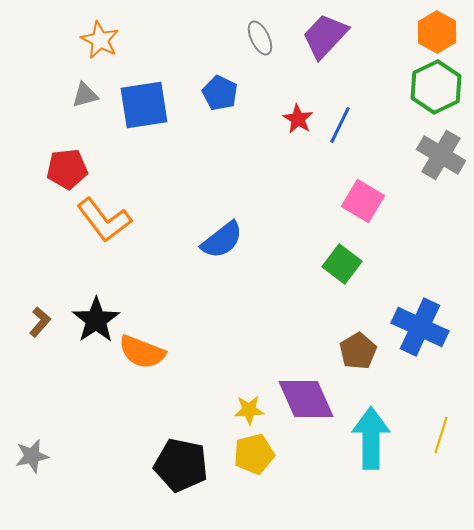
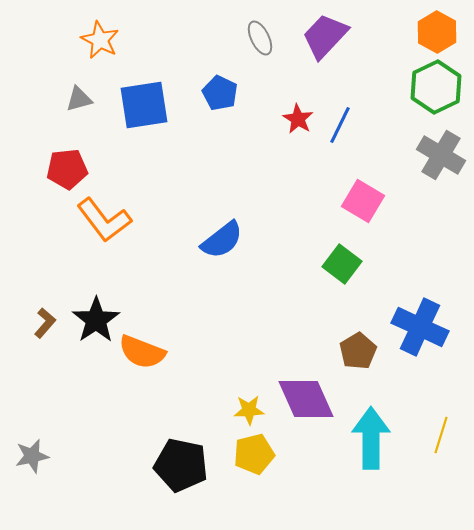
gray triangle: moved 6 px left, 4 px down
brown L-shape: moved 5 px right, 1 px down
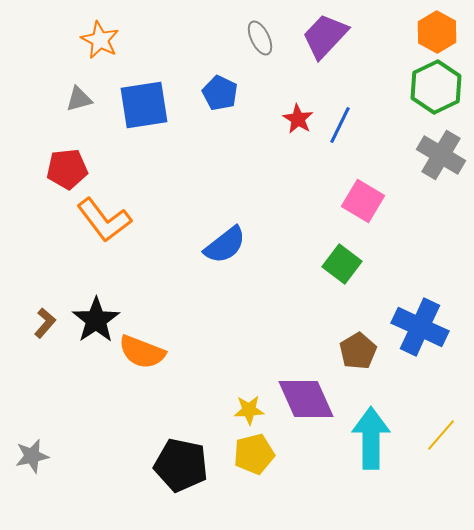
blue semicircle: moved 3 px right, 5 px down
yellow line: rotated 24 degrees clockwise
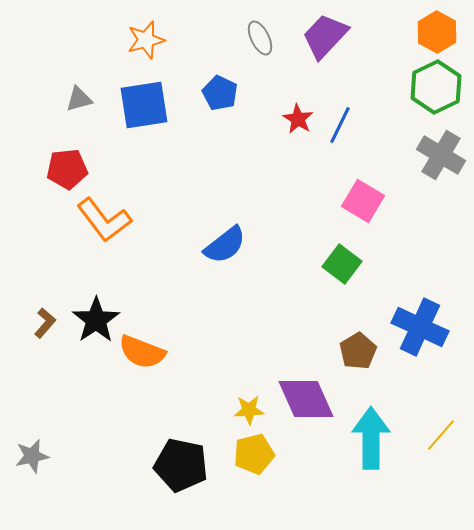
orange star: moved 46 px right; rotated 30 degrees clockwise
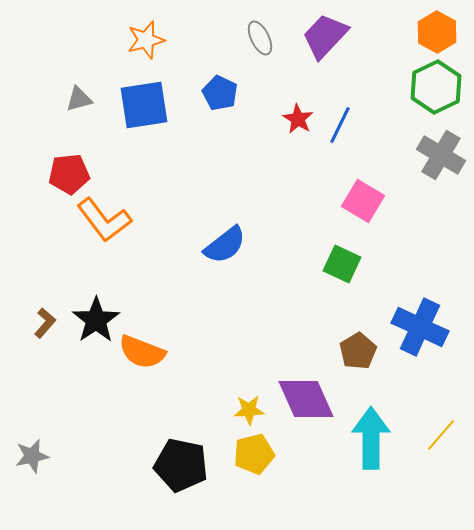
red pentagon: moved 2 px right, 5 px down
green square: rotated 12 degrees counterclockwise
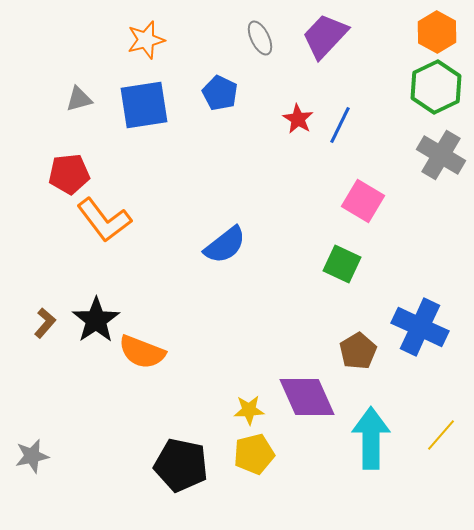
purple diamond: moved 1 px right, 2 px up
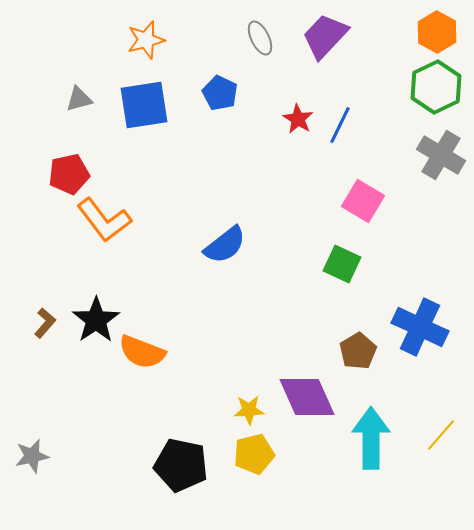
red pentagon: rotated 6 degrees counterclockwise
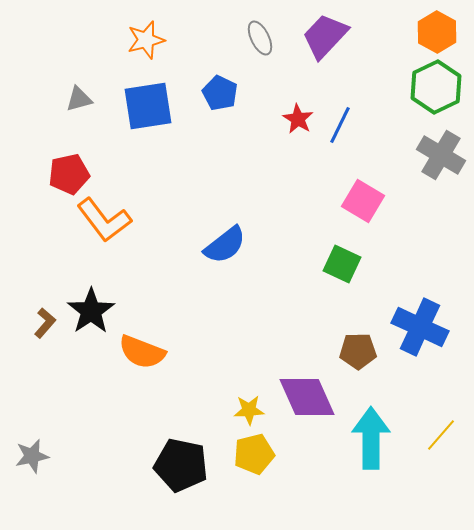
blue square: moved 4 px right, 1 px down
black star: moved 5 px left, 9 px up
brown pentagon: rotated 30 degrees clockwise
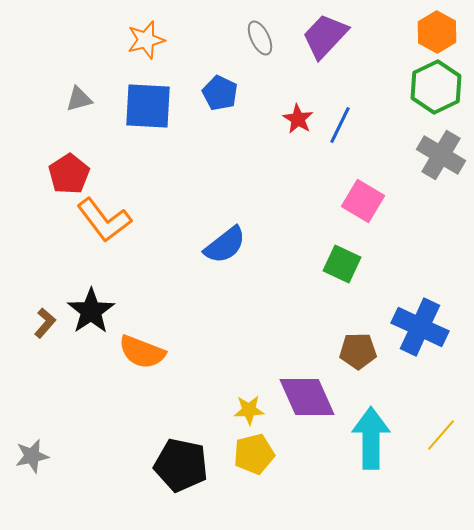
blue square: rotated 12 degrees clockwise
red pentagon: rotated 21 degrees counterclockwise
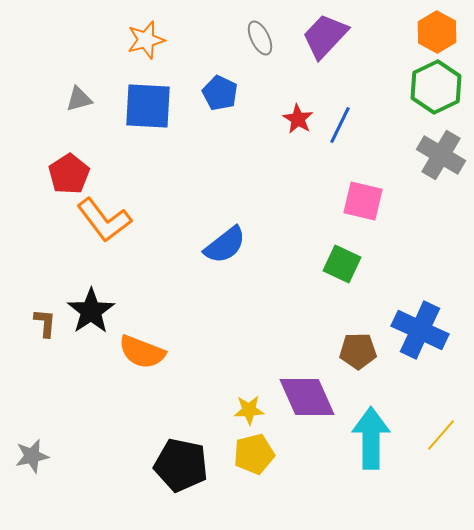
pink square: rotated 18 degrees counterclockwise
brown L-shape: rotated 36 degrees counterclockwise
blue cross: moved 3 px down
